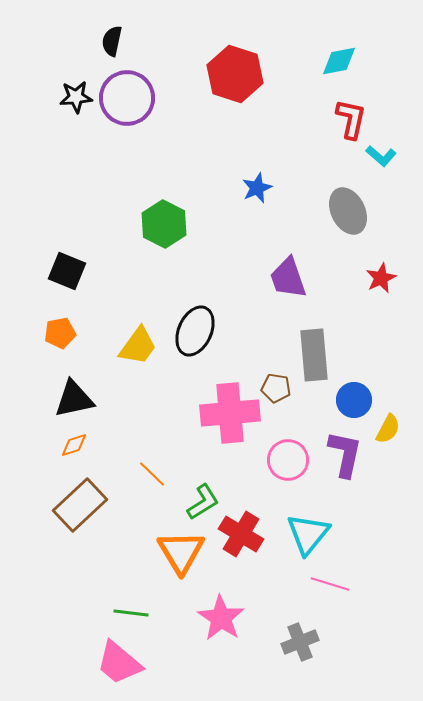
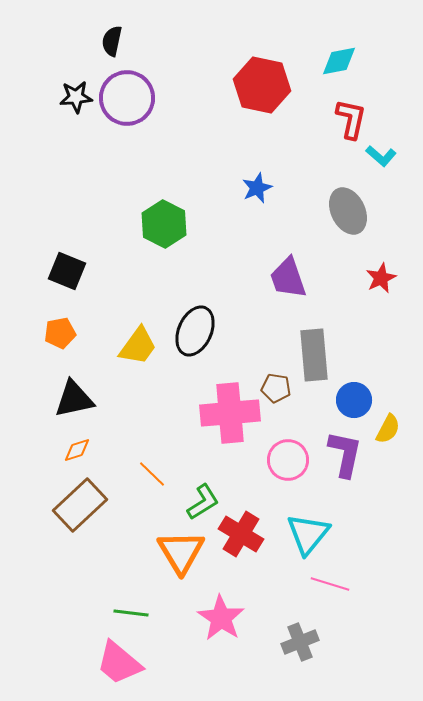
red hexagon: moved 27 px right, 11 px down; rotated 6 degrees counterclockwise
orange diamond: moved 3 px right, 5 px down
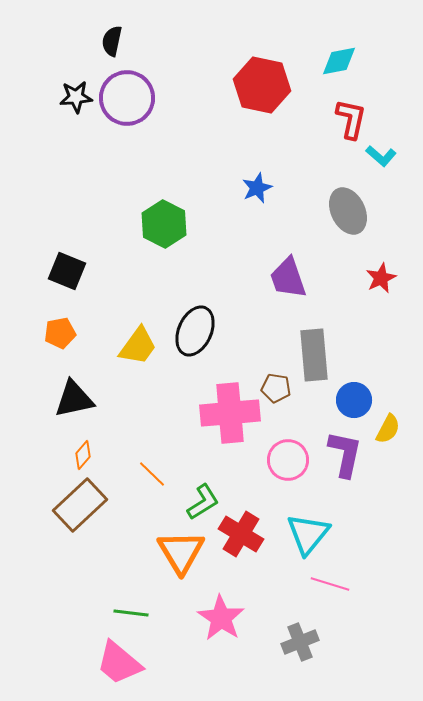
orange diamond: moved 6 px right, 5 px down; rotated 32 degrees counterclockwise
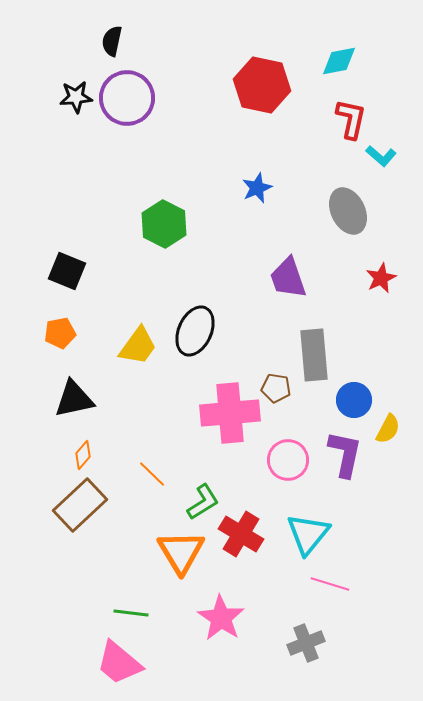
gray cross: moved 6 px right, 1 px down
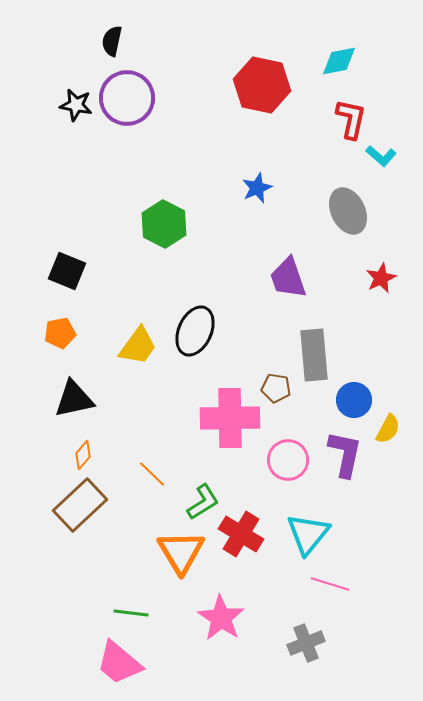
black star: moved 8 px down; rotated 16 degrees clockwise
pink cross: moved 5 px down; rotated 4 degrees clockwise
